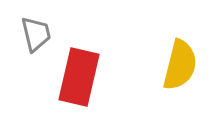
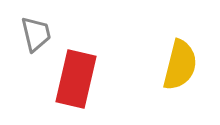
red rectangle: moved 3 px left, 2 px down
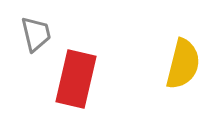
yellow semicircle: moved 3 px right, 1 px up
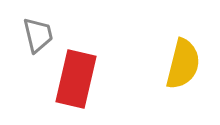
gray trapezoid: moved 2 px right, 1 px down
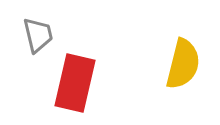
red rectangle: moved 1 px left, 4 px down
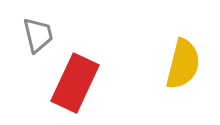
red rectangle: rotated 12 degrees clockwise
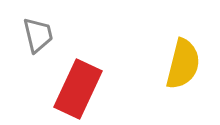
red rectangle: moved 3 px right, 6 px down
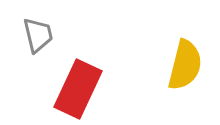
yellow semicircle: moved 2 px right, 1 px down
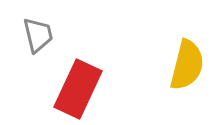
yellow semicircle: moved 2 px right
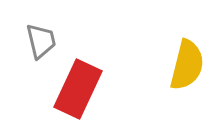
gray trapezoid: moved 3 px right, 6 px down
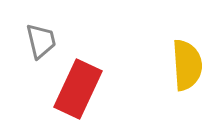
yellow semicircle: rotated 18 degrees counterclockwise
